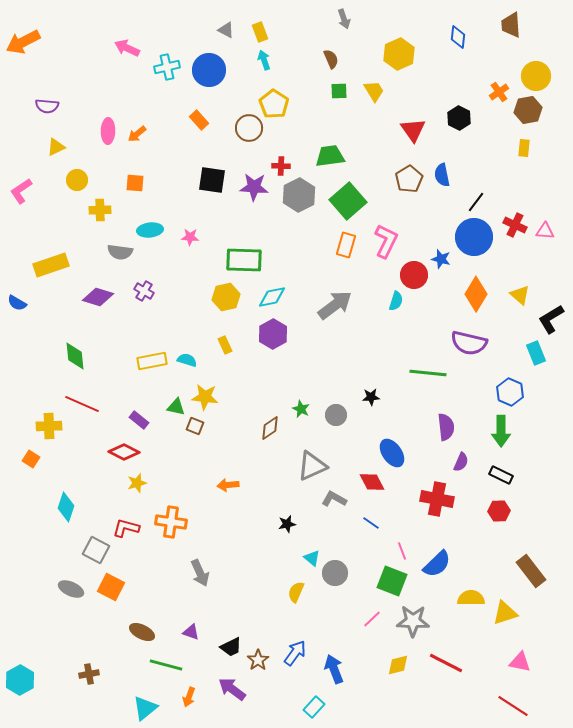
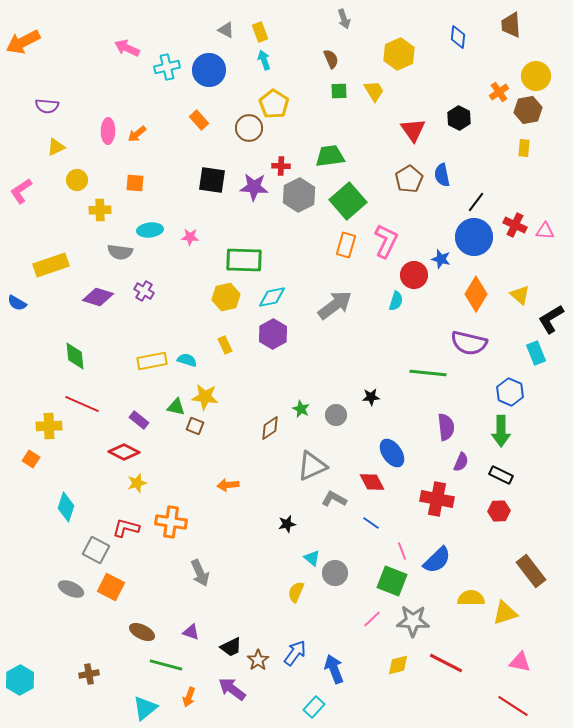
blue semicircle at (437, 564): moved 4 px up
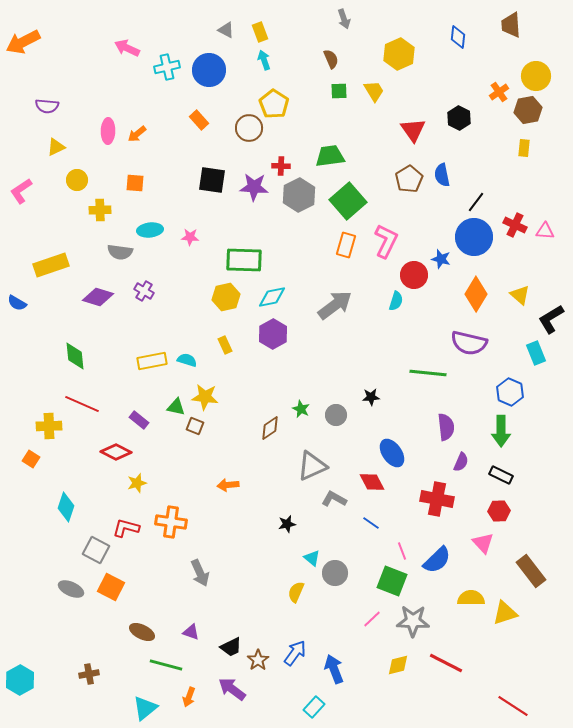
red diamond at (124, 452): moved 8 px left
pink triangle at (520, 662): moved 37 px left, 119 px up; rotated 35 degrees clockwise
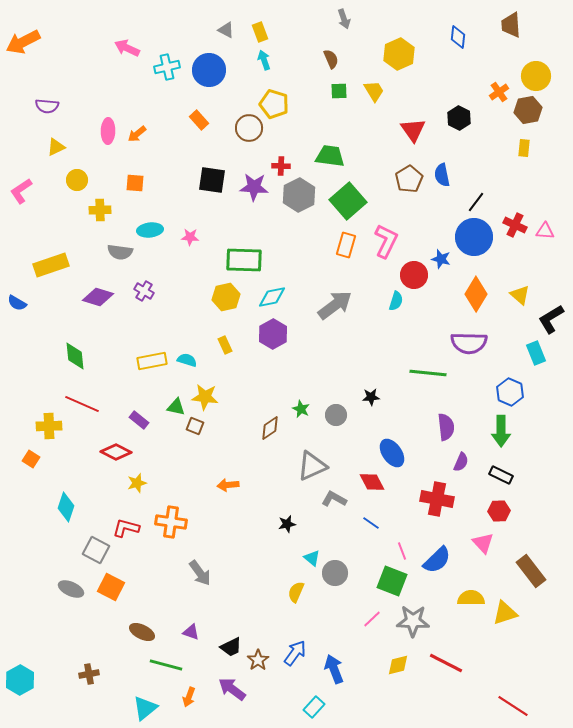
yellow pentagon at (274, 104): rotated 16 degrees counterclockwise
green trapezoid at (330, 156): rotated 16 degrees clockwise
purple semicircle at (469, 343): rotated 12 degrees counterclockwise
gray arrow at (200, 573): rotated 12 degrees counterclockwise
